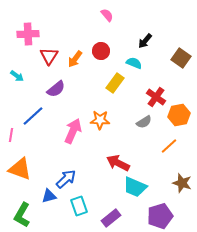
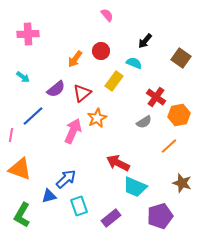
red triangle: moved 33 px right, 37 px down; rotated 18 degrees clockwise
cyan arrow: moved 6 px right, 1 px down
yellow rectangle: moved 1 px left, 2 px up
orange star: moved 3 px left, 2 px up; rotated 30 degrees counterclockwise
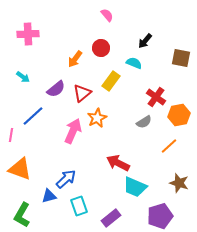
red circle: moved 3 px up
brown square: rotated 24 degrees counterclockwise
yellow rectangle: moved 3 px left
brown star: moved 3 px left
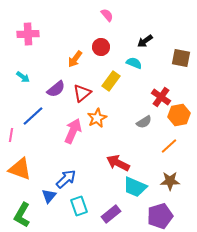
black arrow: rotated 14 degrees clockwise
red circle: moved 1 px up
red cross: moved 5 px right
brown star: moved 9 px left, 2 px up; rotated 18 degrees counterclockwise
blue triangle: rotated 35 degrees counterclockwise
purple rectangle: moved 4 px up
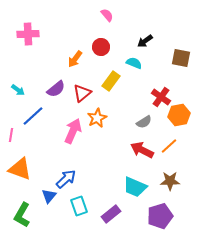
cyan arrow: moved 5 px left, 13 px down
red arrow: moved 24 px right, 13 px up
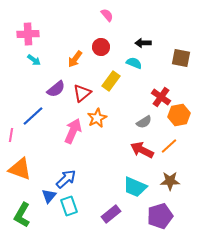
black arrow: moved 2 px left, 2 px down; rotated 35 degrees clockwise
cyan arrow: moved 16 px right, 30 px up
cyan rectangle: moved 10 px left
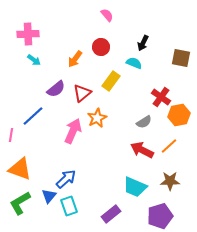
black arrow: rotated 63 degrees counterclockwise
green L-shape: moved 2 px left, 12 px up; rotated 30 degrees clockwise
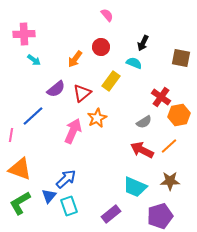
pink cross: moved 4 px left
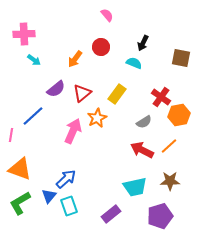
yellow rectangle: moved 6 px right, 13 px down
cyan trapezoid: rotated 35 degrees counterclockwise
